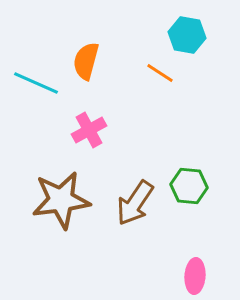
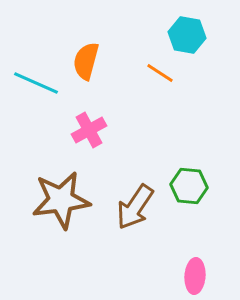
brown arrow: moved 4 px down
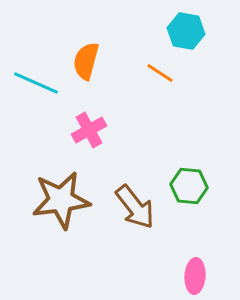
cyan hexagon: moved 1 px left, 4 px up
brown arrow: rotated 72 degrees counterclockwise
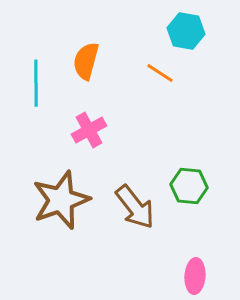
cyan line: rotated 66 degrees clockwise
brown star: rotated 12 degrees counterclockwise
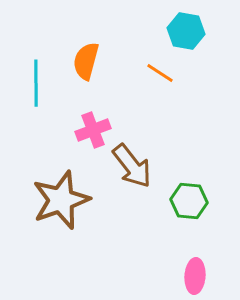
pink cross: moved 4 px right; rotated 8 degrees clockwise
green hexagon: moved 15 px down
brown arrow: moved 3 px left, 41 px up
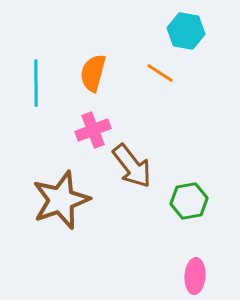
orange semicircle: moved 7 px right, 12 px down
green hexagon: rotated 15 degrees counterclockwise
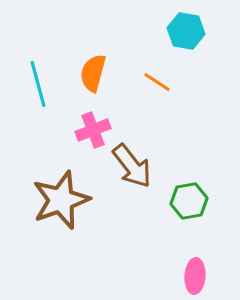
orange line: moved 3 px left, 9 px down
cyan line: moved 2 px right, 1 px down; rotated 15 degrees counterclockwise
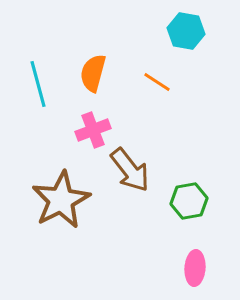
brown arrow: moved 2 px left, 4 px down
brown star: rotated 8 degrees counterclockwise
pink ellipse: moved 8 px up
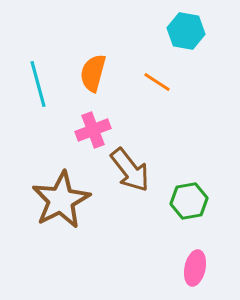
pink ellipse: rotated 8 degrees clockwise
